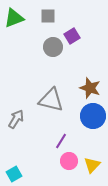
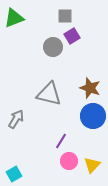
gray square: moved 17 px right
gray triangle: moved 2 px left, 6 px up
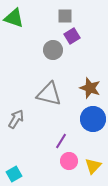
green triangle: rotated 40 degrees clockwise
gray circle: moved 3 px down
blue circle: moved 3 px down
yellow triangle: moved 1 px right, 1 px down
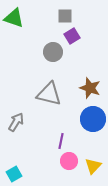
gray circle: moved 2 px down
gray arrow: moved 3 px down
purple line: rotated 21 degrees counterclockwise
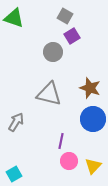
gray square: rotated 28 degrees clockwise
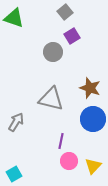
gray square: moved 4 px up; rotated 21 degrees clockwise
gray triangle: moved 2 px right, 5 px down
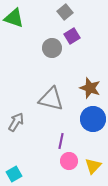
gray circle: moved 1 px left, 4 px up
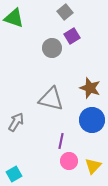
blue circle: moved 1 px left, 1 px down
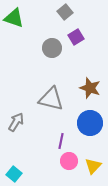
purple square: moved 4 px right, 1 px down
blue circle: moved 2 px left, 3 px down
cyan square: rotated 21 degrees counterclockwise
